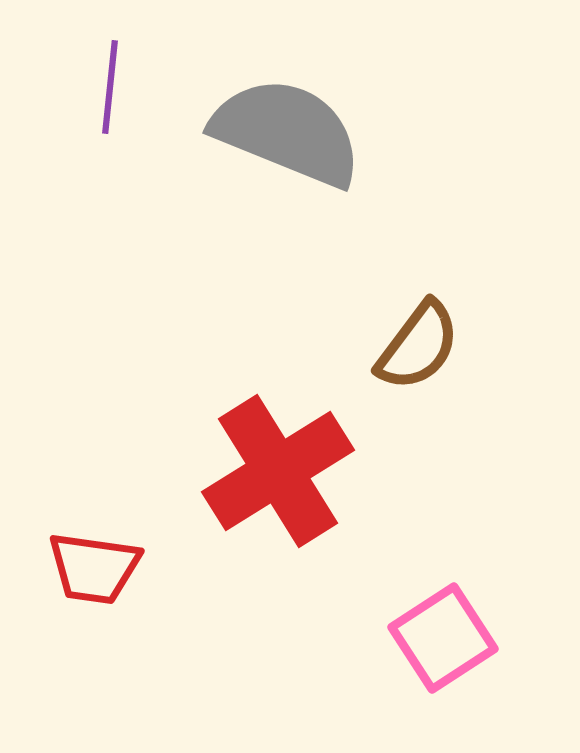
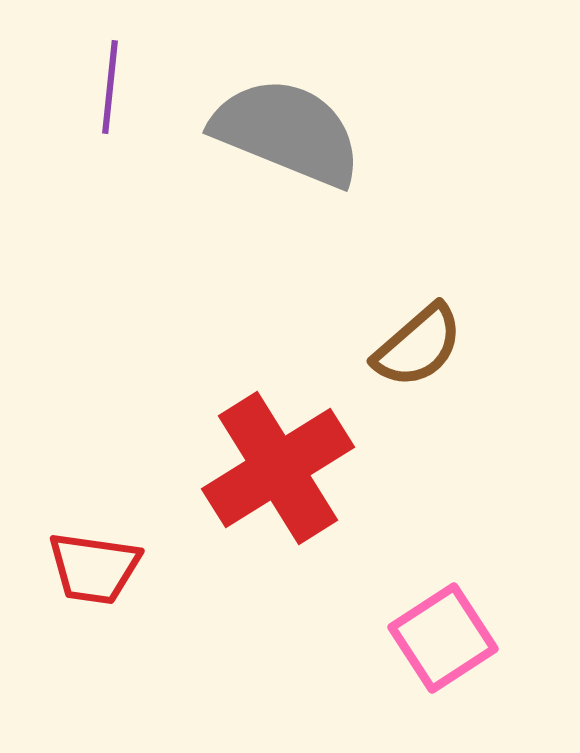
brown semicircle: rotated 12 degrees clockwise
red cross: moved 3 px up
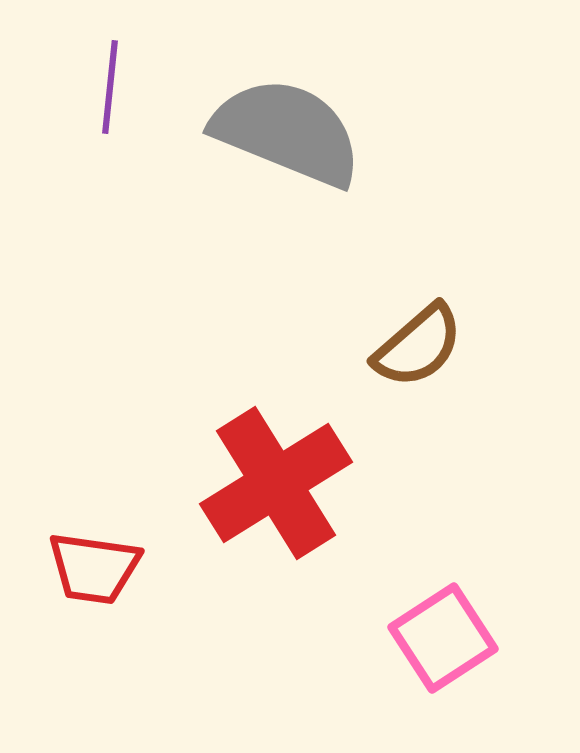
red cross: moved 2 px left, 15 px down
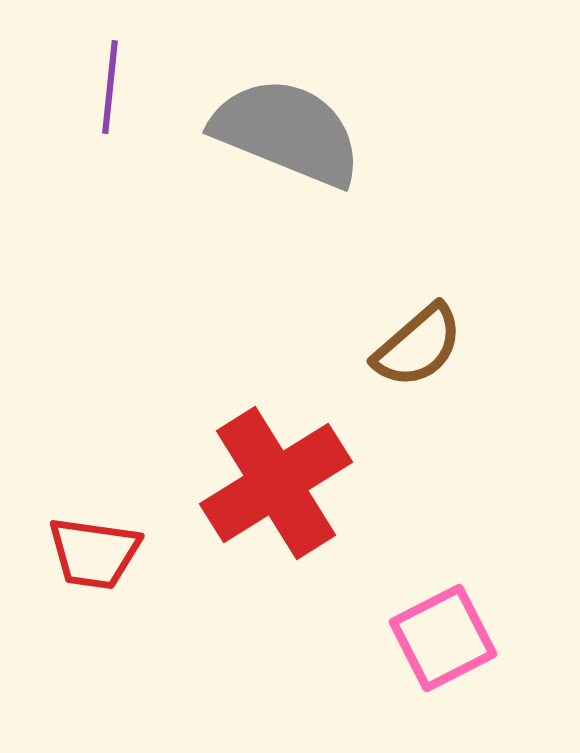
red trapezoid: moved 15 px up
pink square: rotated 6 degrees clockwise
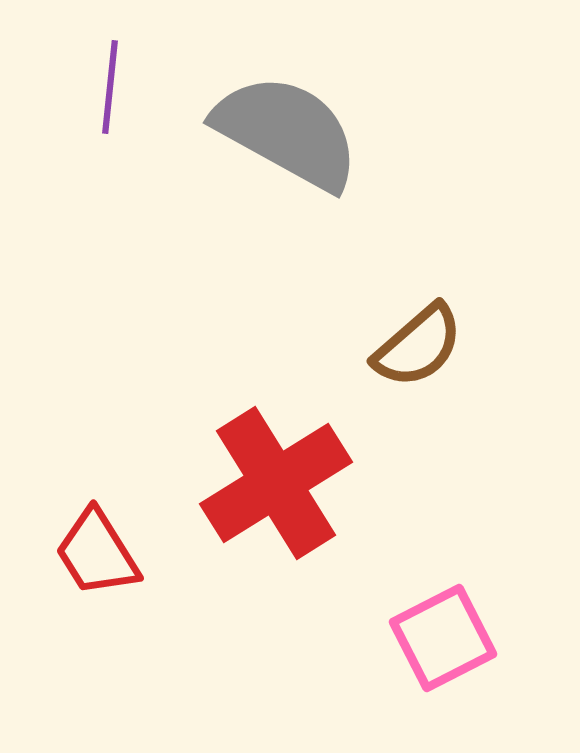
gray semicircle: rotated 7 degrees clockwise
red trapezoid: moved 3 px right; rotated 50 degrees clockwise
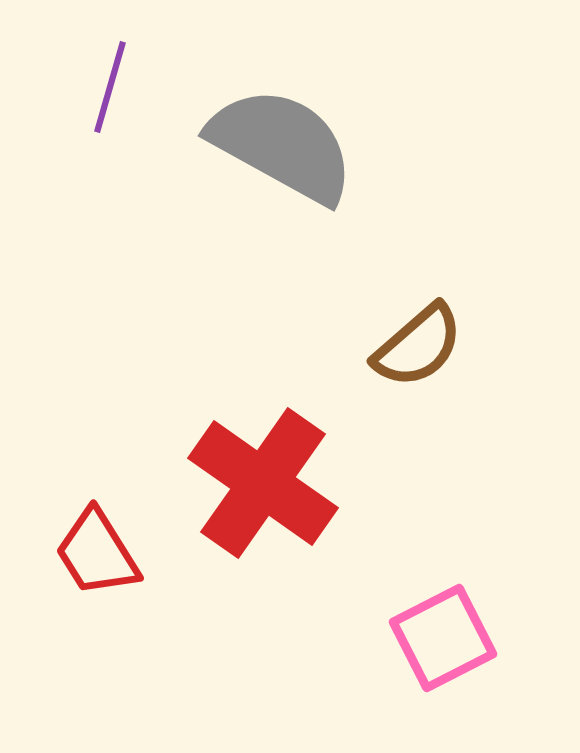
purple line: rotated 10 degrees clockwise
gray semicircle: moved 5 px left, 13 px down
red cross: moved 13 px left; rotated 23 degrees counterclockwise
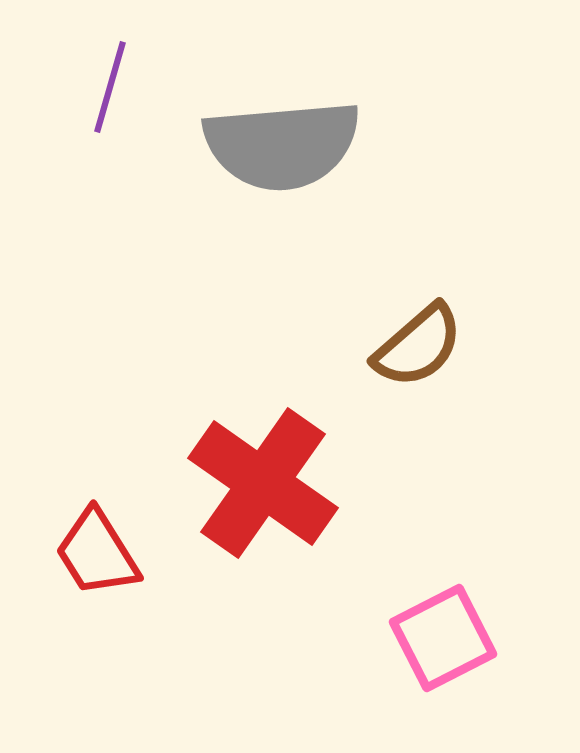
gray semicircle: rotated 146 degrees clockwise
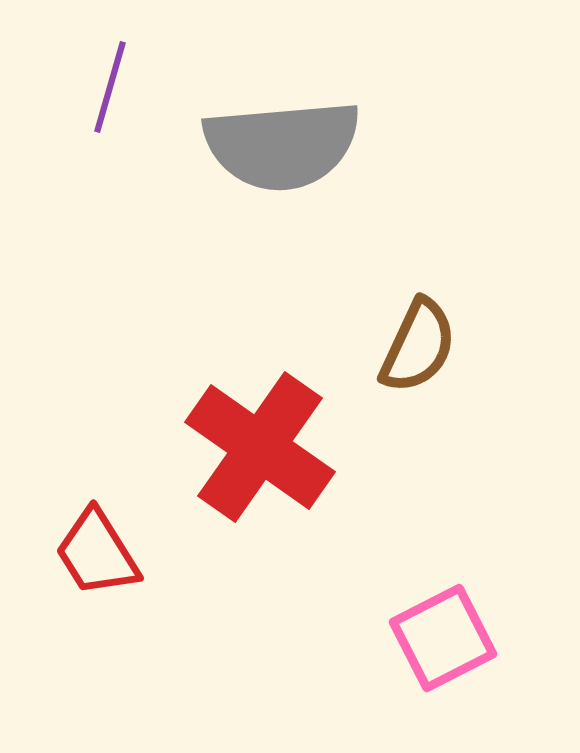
brown semicircle: rotated 24 degrees counterclockwise
red cross: moved 3 px left, 36 px up
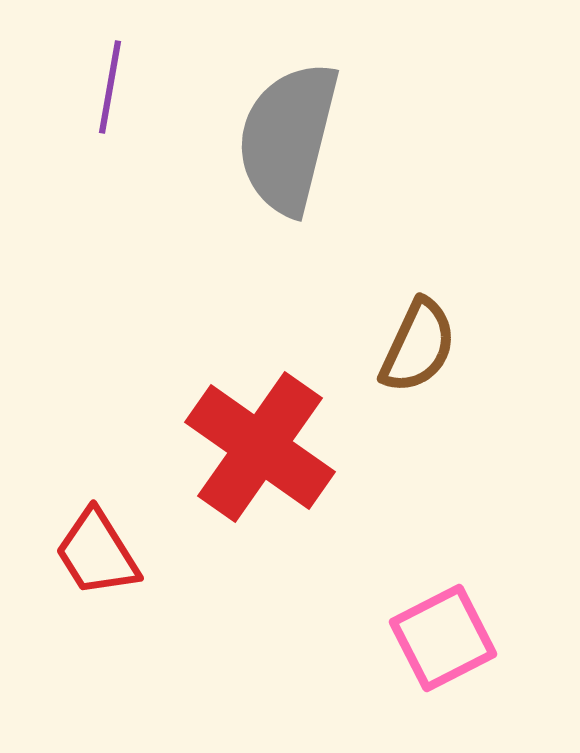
purple line: rotated 6 degrees counterclockwise
gray semicircle: moved 6 px right, 7 px up; rotated 109 degrees clockwise
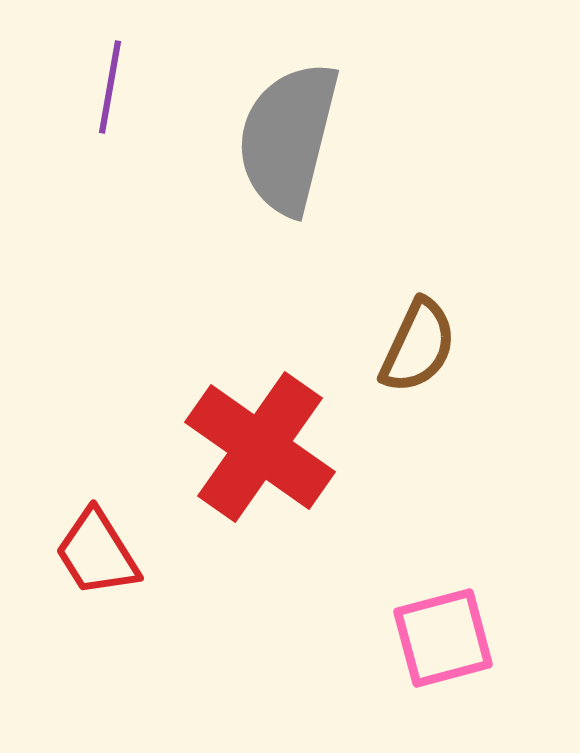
pink square: rotated 12 degrees clockwise
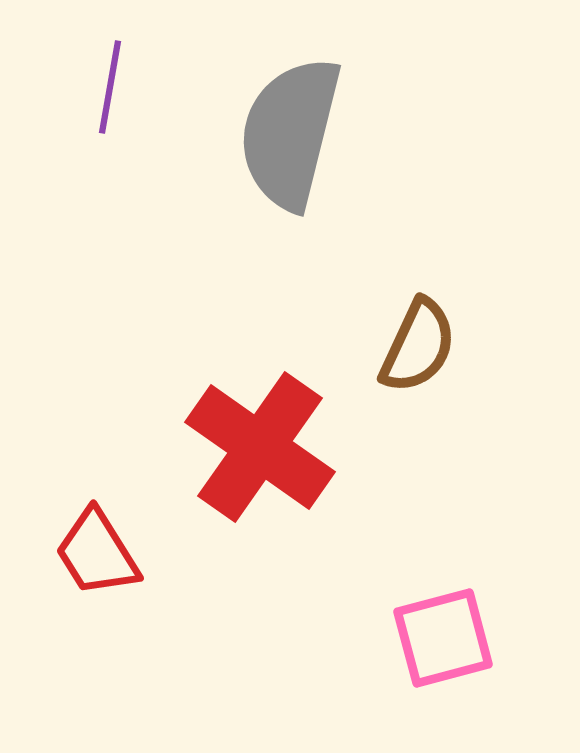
gray semicircle: moved 2 px right, 5 px up
